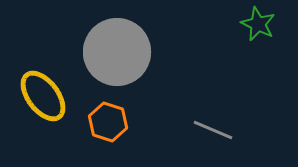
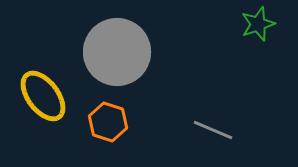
green star: rotated 28 degrees clockwise
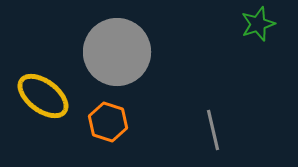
yellow ellipse: rotated 16 degrees counterclockwise
gray line: rotated 54 degrees clockwise
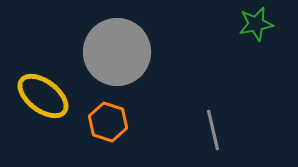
green star: moved 2 px left; rotated 8 degrees clockwise
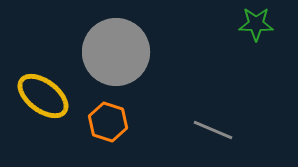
green star: rotated 12 degrees clockwise
gray circle: moved 1 px left
gray line: rotated 54 degrees counterclockwise
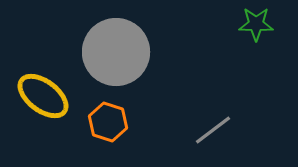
gray line: rotated 60 degrees counterclockwise
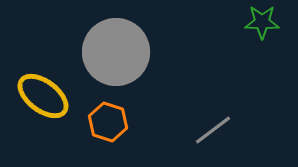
green star: moved 6 px right, 2 px up
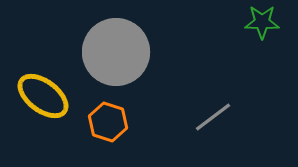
gray line: moved 13 px up
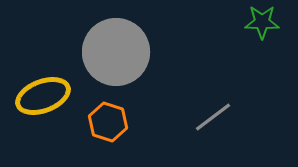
yellow ellipse: rotated 58 degrees counterclockwise
